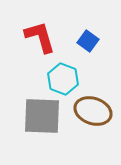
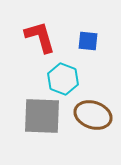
blue square: rotated 30 degrees counterclockwise
brown ellipse: moved 4 px down
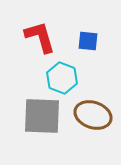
cyan hexagon: moved 1 px left, 1 px up
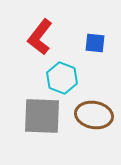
red L-shape: rotated 126 degrees counterclockwise
blue square: moved 7 px right, 2 px down
brown ellipse: moved 1 px right; rotated 9 degrees counterclockwise
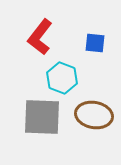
gray square: moved 1 px down
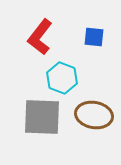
blue square: moved 1 px left, 6 px up
